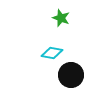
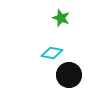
black circle: moved 2 px left
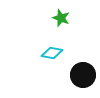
black circle: moved 14 px right
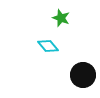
cyan diamond: moved 4 px left, 7 px up; rotated 40 degrees clockwise
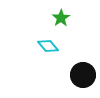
green star: rotated 18 degrees clockwise
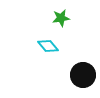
green star: rotated 24 degrees clockwise
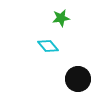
black circle: moved 5 px left, 4 px down
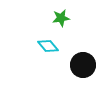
black circle: moved 5 px right, 14 px up
